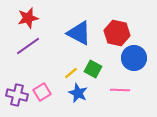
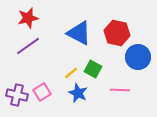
blue circle: moved 4 px right, 1 px up
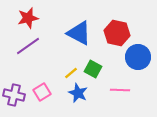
purple cross: moved 3 px left
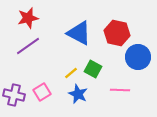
blue star: moved 1 px down
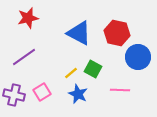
purple line: moved 4 px left, 11 px down
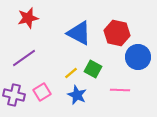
purple line: moved 1 px down
blue star: moved 1 px left, 1 px down
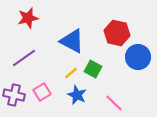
blue triangle: moved 7 px left, 8 px down
pink line: moved 6 px left, 13 px down; rotated 42 degrees clockwise
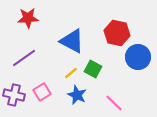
red star: rotated 10 degrees clockwise
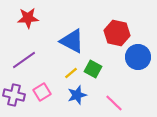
purple line: moved 2 px down
blue star: rotated 30 degrees clockwise
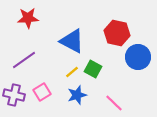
yellow line: moved 1 px right, 1 px up
